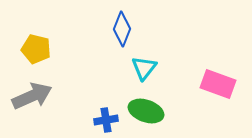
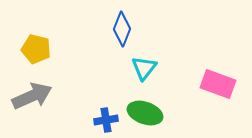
green ellipse: moved 1 px left, 2 px down
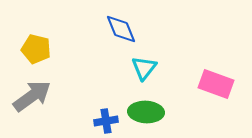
blue diamond: moved 1 px left; rotated 44 degrees counterclockwise
pink rectangle: moved 2 px left
gray arrow: rotated 12 degrees counterclockwise
green ellipse: moved 1 px right, 1 px up; rotated 16 degrees counterclockwise
blue cross: moved 1 px down
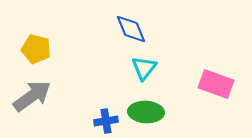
blue diamond: moved 10 px right
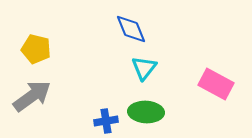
pink rectangle: rotated 8 degrees clockwise
